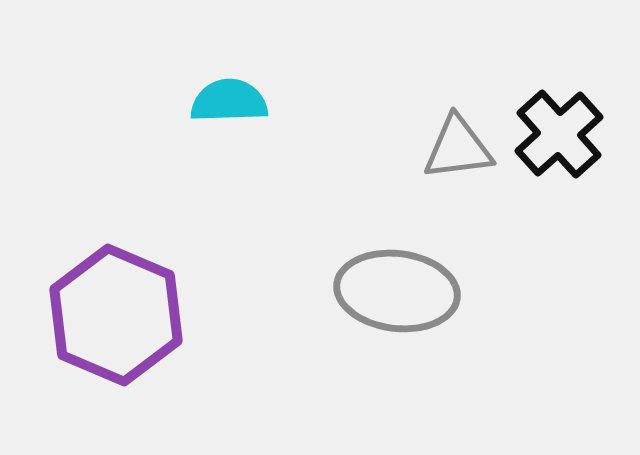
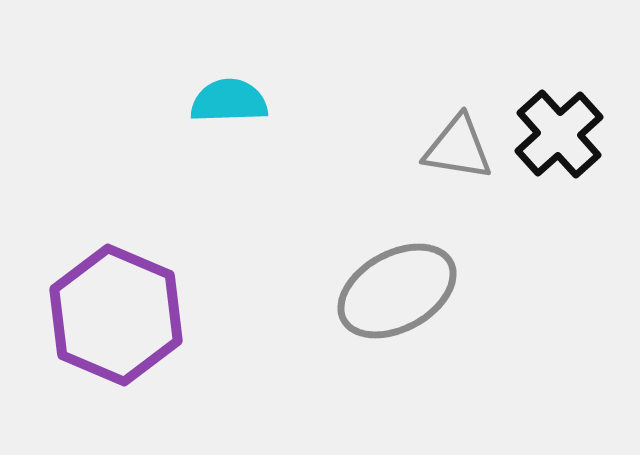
gray triangle: rotated 16 degrees clockwise
gray ellipse: rotated 36 degrees counterclockwise
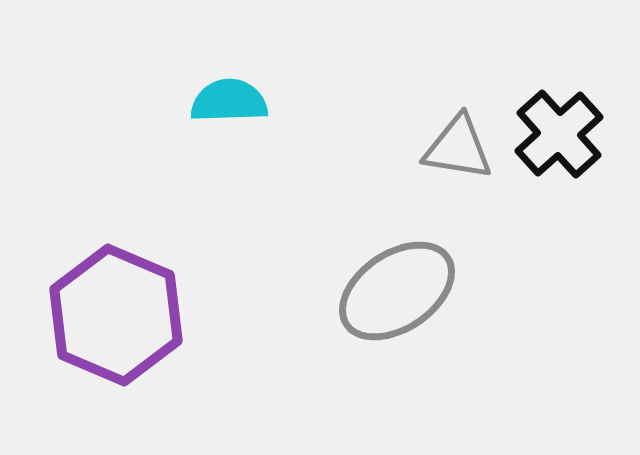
gray ellipse: rotated 5 degrees counterclockwise
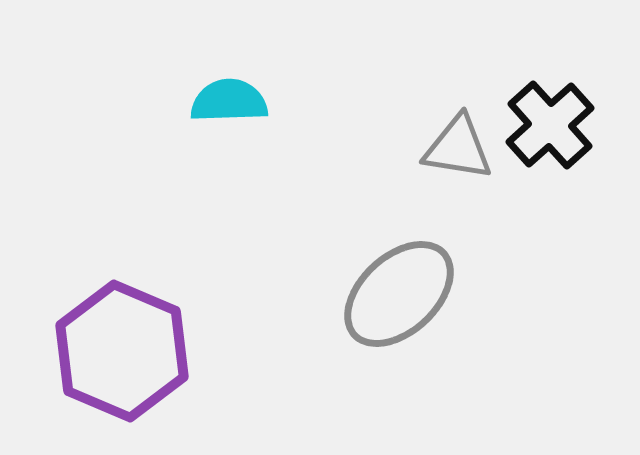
black cross: moved 9 px left, 9 px up
gray ellipse: moved 2 px right, 3 px down; rotated 9 degrees counterclockwise
purple hexagon: moved 6 px right, 36 px down
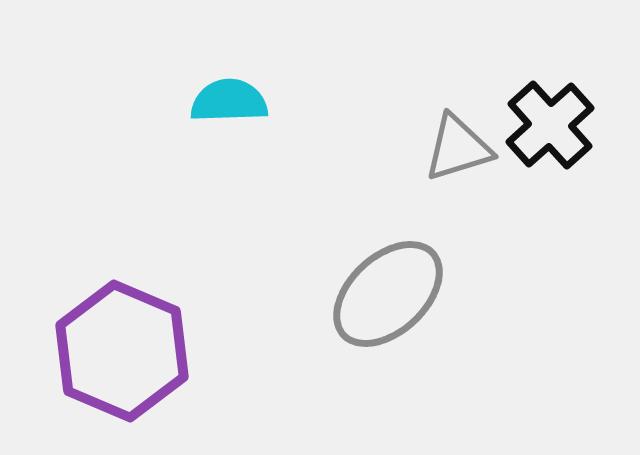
gray triangle: rotated 26 degrees counterclockwise
gray ellipse: moved 11 px left
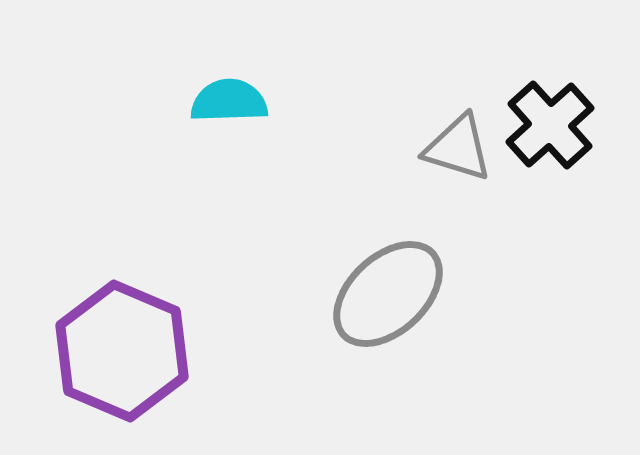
gray triangle: rotated 34 degrees clockwise
